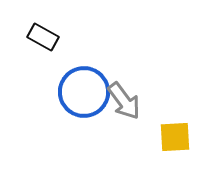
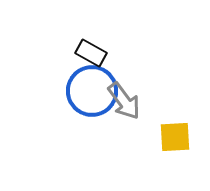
black rectangle: moved 48 px right, 16 px down
blue circle: moved 8 px right, 1 px up
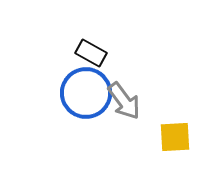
blue circle: moved 6 px left, 2 px down
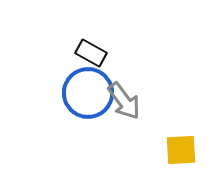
blue circle: moved 2 px right
yellow square: moved 6 px right, 13 px down
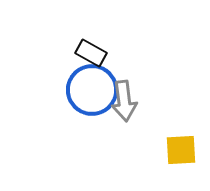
blue circle: moved 4 px right, 3 px up
gray arrow: rotated 30 degrees clockwise
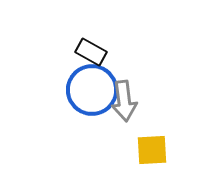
black rectangle: moved 1 px up
yellow square: moved 29 px left
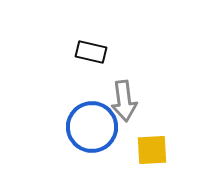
black rectangle: rotated 16 degrees counterclockwise
blue circle: moved 37 px down
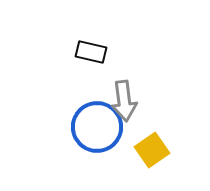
blue circle: moved 5 px right
yellow square: rotated 32 degrees counterclockwise
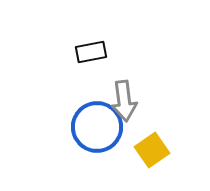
black rectangle: rotated 24 degrees counterclockwise
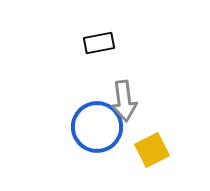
black rectangle: moved 8 px right, 9 px up
yellow square: rotated 8 degrees clockwise
